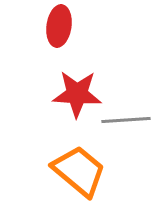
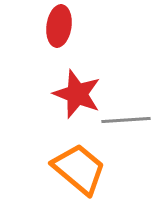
red star: rotated 18 degrees clockwise
orange trapezoid: moved 2 px up
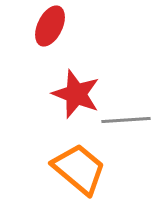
red ellipse: moved 9 px left; rotated 18 degrees clockwise
red star: moved 1 px left
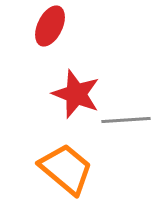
orange trapezoid: moved 13 px left
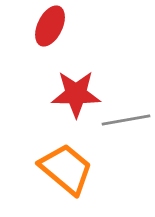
red star: rotated 21 degrees counterclockwise
gray line: rotated 6 degrees counterclockwise
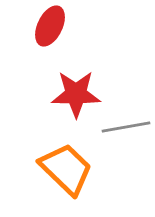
gray line: moved 7 px down
orange trapezoid: rotated 4 degrees clockwise
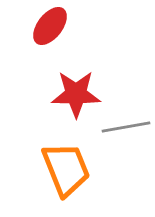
red ellipse: rotated 12 degrees clockwise
orange trapezoid: rotated 24 degrees clockwise
